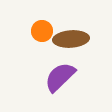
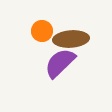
purple semicircle: moved 14 px up
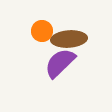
brown ellipse: moved 2 px left
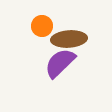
orange circle: moved 5 px up
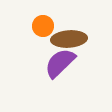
orange circle: moved 1 px right
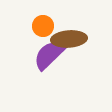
purple semicircle: moved 11 px left, 8 px up
